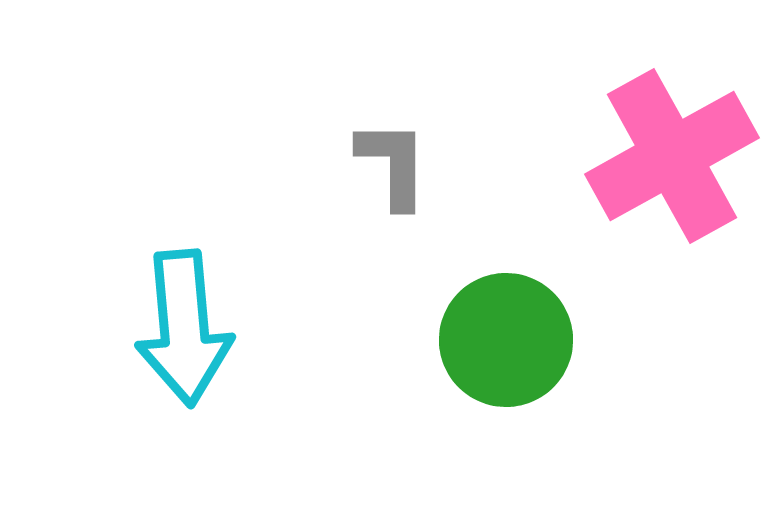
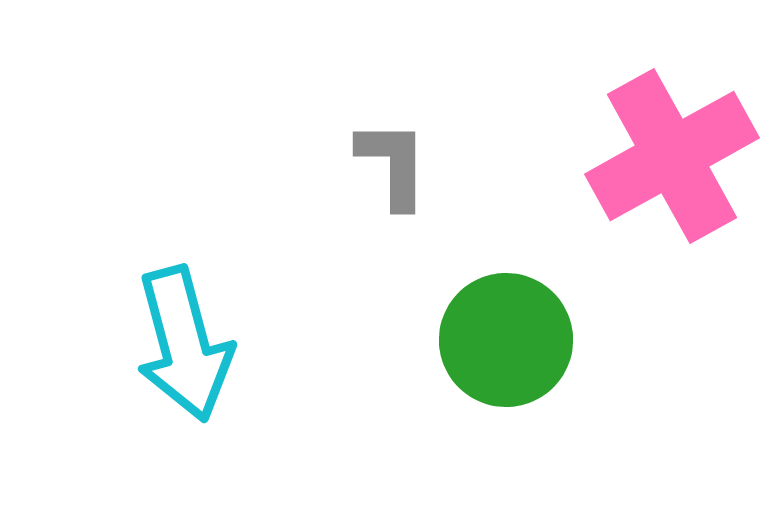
cyan arrow: moved 16 px down; rotated 10 degrees counterclockwise
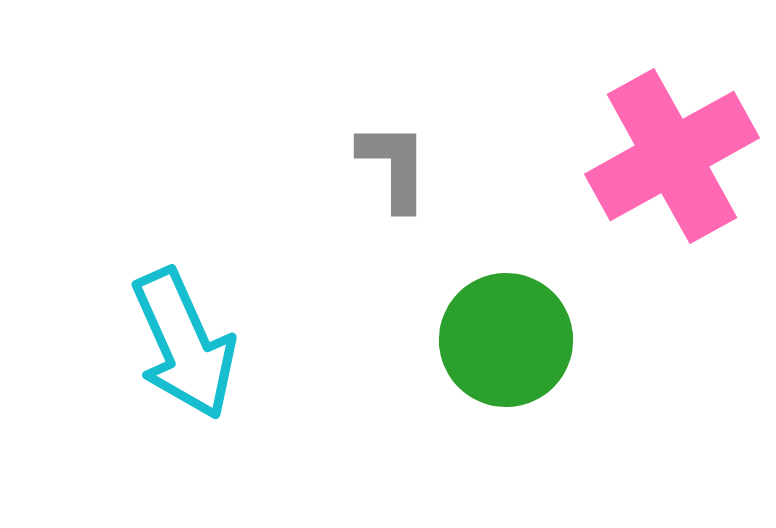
gray L-shape: moved 1 px right, 2 px down
cyan arrow: rotated 9 degrees counterclockwise
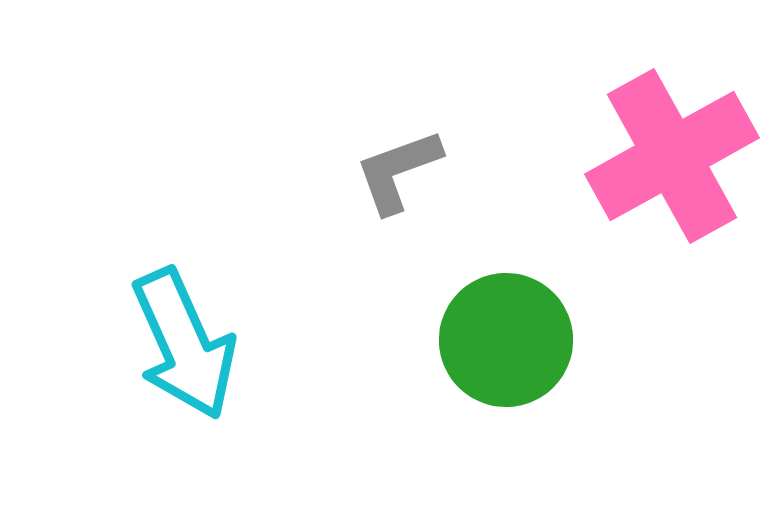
gray L-shape: moved 4 px right, 5 px down; rotated 110 degrees counterclockwise
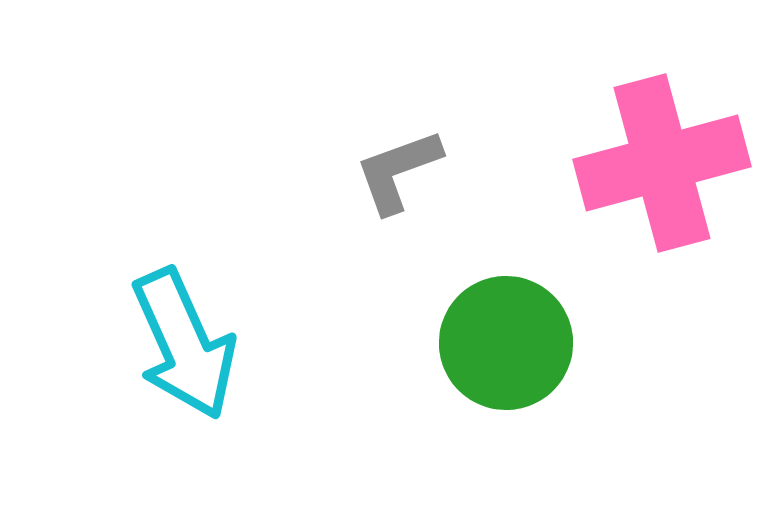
pink cross: moved 10 px left, 7 px down; rotated 14 degrees clockwise
green circle: moved 3 px down
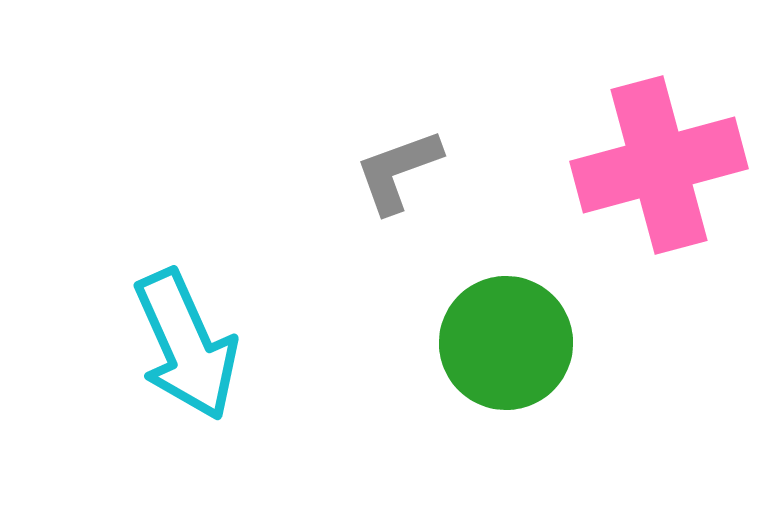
pink cross: moved 3 px left, 2 px down
cyan arrow: moved 2 px right, 1 px down
